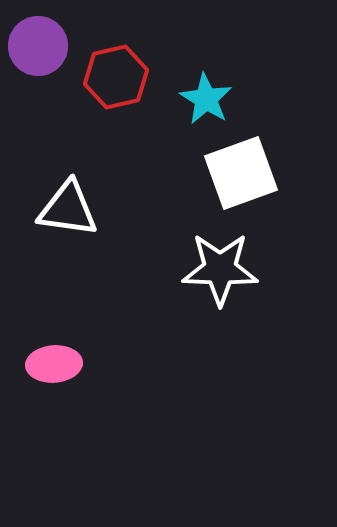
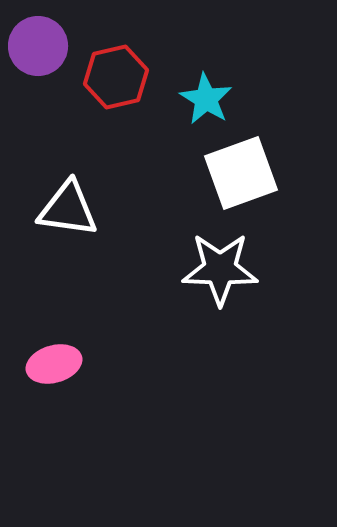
pink ellipse: rotated 12 degrees counterclockwise
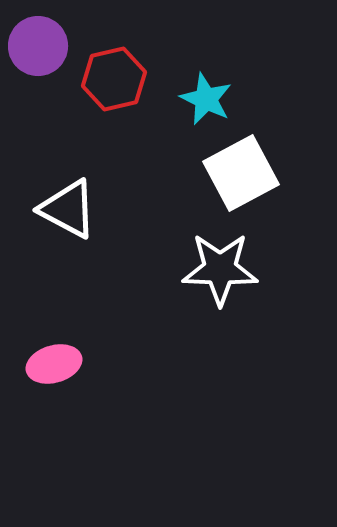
red hexagon: moved 2 px left, 2 px down
cyan star: rotated 6 degrees counterclockwise
white square: rotated 8 degrees counterclockwise
white triangle: rotated 20 degrees clockwise
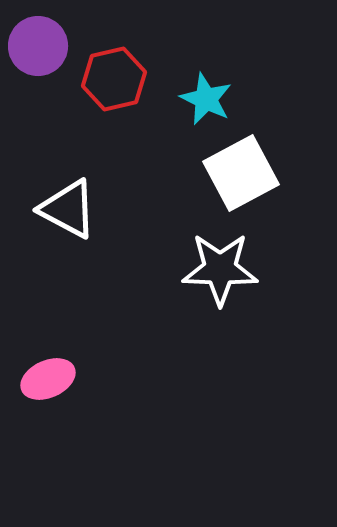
pink ellipse: moved 6 px left, 15 px down; rotated 8 degrees counterclockwise
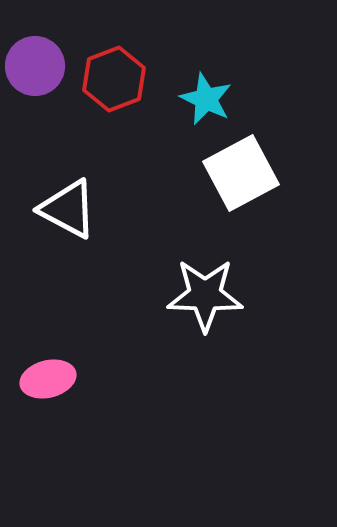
purple circle: moved 3 px left, 20 px down
red hexagon: rotated 8 degrees counterclockwise
white star: moved 15 px left, 26 px down
pink ellipse: rotated 10 degrees clockwise
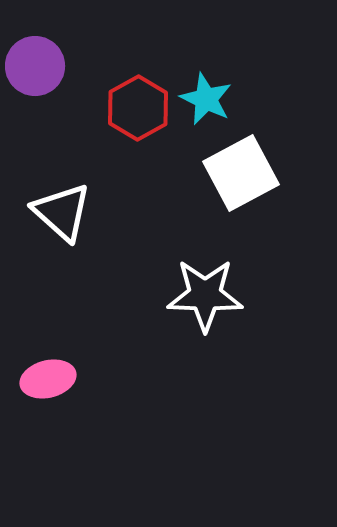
red hexagon: moved 24 px right, 29 px down; rotated 8 degrees counterclockwise
white triangle: moved 6 px left, 3 px down; rotated 14 degrees clockwise
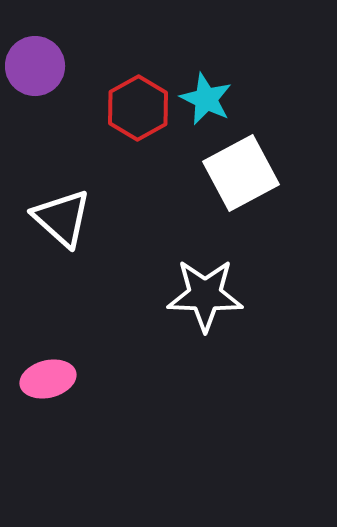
white triangle: moved 6 px down
